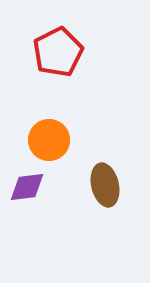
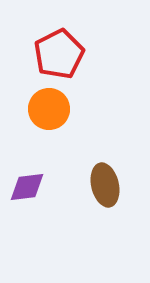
red pentagon: moved 1 px right, 2 px down
orange circle: moved 31 px up
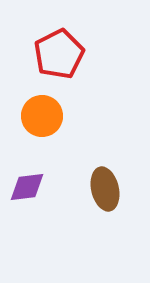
orange circle: moved 7 px left, 7 px down
brown ellipse: moved 4 px down
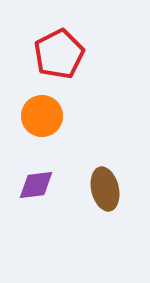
purple diamond: moved 9 px right, 2 px up
